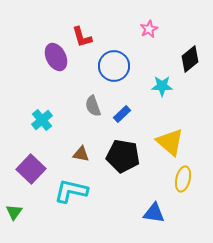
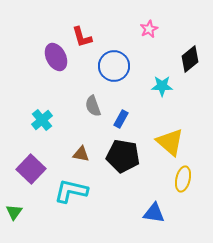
blue rectangle: moved 1 px left, 5 px down; rotated 18 degrees counterclockwise
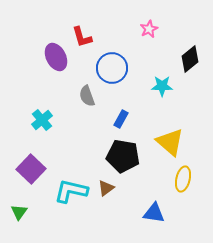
blue circle: moved 2 px left, 2 px down
gray semicircle: moved 6 px left, 10 px up
brown triangle: moved 25 px right, 34 px down; rotated 48 degrees counterclockwise
green triangle: moved 5 px right
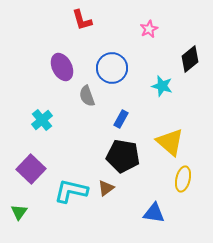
red L-shape: moved 17 px up
purple ellipse: moved 6 px right, 10 px down
cyan star: rotated 15 degrees clockwise
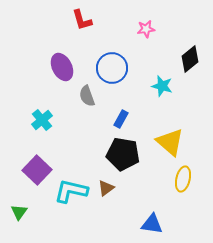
pink star: moved 3 px left; rotated 18 degrees clockwise
black pentagon: moved 2 px up
purple square: moved 6 px right, 1 px down
blue triangle: moved 2 px left, 11 px down
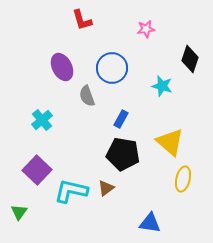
black diamond: rotated 32 degrees counterclockwise
blue triangle: moved 2 px left, 1 px up
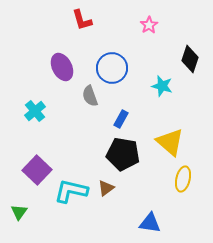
pink star: moved 3 px right, 4 px up; rotated 24 degrees counterclockwise
gray semicircle: moved 3 px right
cyan cross: moved 7 px left, 9 px up
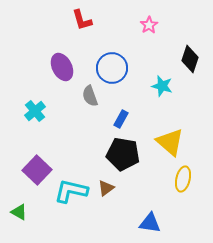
green triangle: rotated 36 degrees counterclockwise
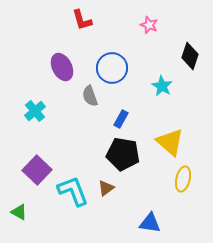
pink star: rotated 18 degrees counterclockwise
black diamond: moved 3 px up
cyan star: rotated 15 degrees clockwise
cyan L-shape: moved 2 px right; rotated 56 degrees clockwise
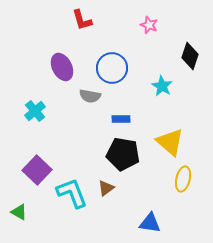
gray semicircle: rotated 60 degrees counterclockwise
blue rectangle: rotated 60 degrees clockwise
cyan L-shape: moved 1 px left, 2 px down
